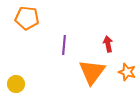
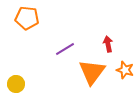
purple line: moved 1 px right, 4 px down; rotated 54 degrees clockwise
orange star: moved 2 px left, 2 px up
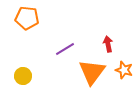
orange star: moved 1 px left
yellow circle: moved 7 px right, 8 px up
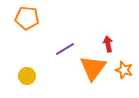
orange triangle: moved 1 px right, 4 px up
yellow circle: moved 4 px right
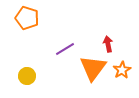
orange pentagon: rotated 10 degrees clockwise
orange star: moved 2 px left; rotated 24 degrees clockwise
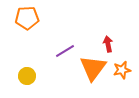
orange pentagon: rotated 20 degrees counterclockwise
purple line: moved 2 px down
orange star: rotated 18 degrees clockwise
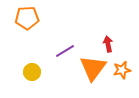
yellow circle: moved 5 px right, 4 px up
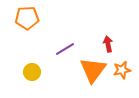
purple line: moved 2 px up
orange triangle: moved 2 px down
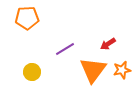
red arrow: rotated 112 degrees counterclockwise
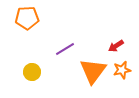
red arrow: moved 8 px right, 2 px down
orange triangle: moved 1 px down
